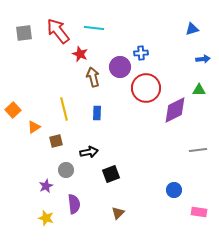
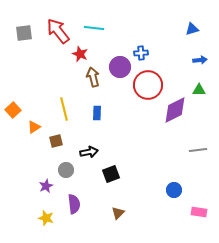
blue arrow: moved 3 px left, 1 px down
red circle: moved 2 px right, 3 px up
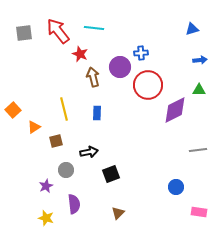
blue circle: moved 2 px right, 3 px up
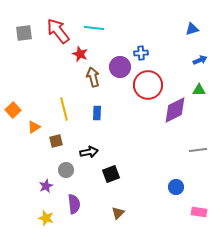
blue arrow: rotated 16 degrees counterclockwise
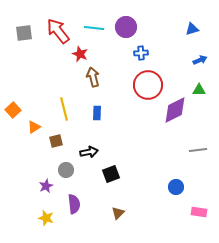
purple circle: moved 6 px right, 40 px up
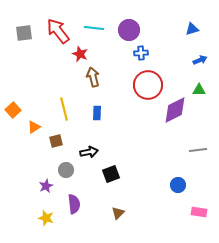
purple circle: moved 3 px right, 3 px down
blue circle: moved 2 px right, 2 px up
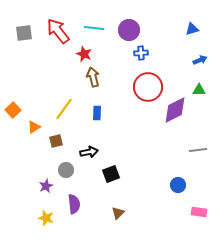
red star: moved 4 px right
red circle: moved 2 px down
yellow line: rotated 50 degrees clockwise
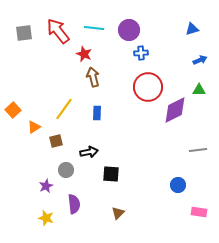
black square: rotated 24 degrees clockwise
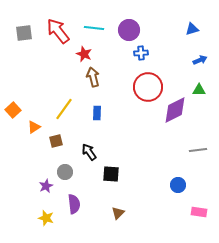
black arrow: rotated 114 degrees counterclockwise
gray circle: moved 1 px left, 2 px down
